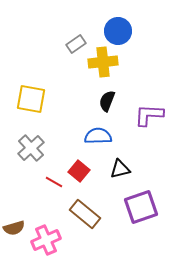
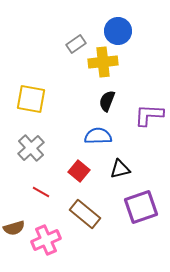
red line: moved 13 px left, 10 px down
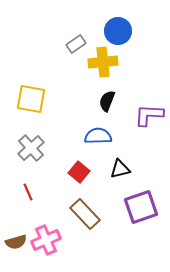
red square: moved 1 px down
red line: moved 13 px left; rotated 36 degrees clockwise
brown rectangle: rotated 8 degrees clockwise
brown semicircle: moved 2 px right, 14 px down
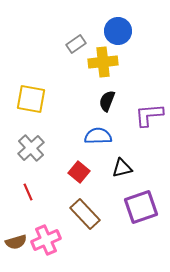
purple L-shape: rotated 8 degrees counterclockwise
black triangle: moved 2 px right, 1 px up
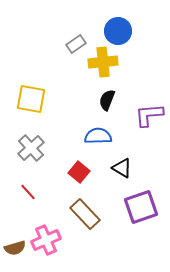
black semicircle: moved 1 px up
black triangle: rotated 45 degrees clockwise
red line: rotated 18 degrees counterclockwise
brown semicircle: moved 1 px left, 6 px down
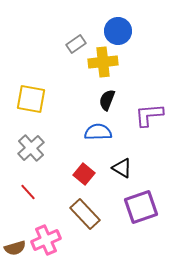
blue semicircle: moved 4 px up
red square: moved 5 px right, 2 px down
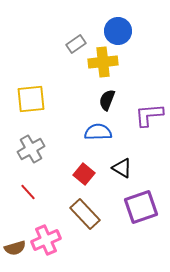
yellow square: rotated 16 degrees counterclockwise
gray cross: moved 1 px down; rotated 12 degrees clockwise
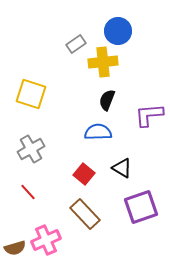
yellow square: moved 5 px up; rotated 24 degrees clockwise
